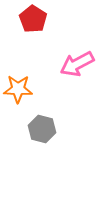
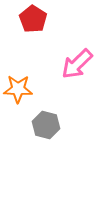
pink arrow: rotated 16 degrees counterclockwise
gray hexagon: moved 4 px right, 4 px up
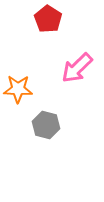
red pentagon: moved 15 px right
pink arrow: moved 4 px down
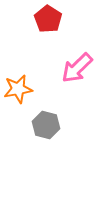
orange star: rotated 12 degrees counterclockwise
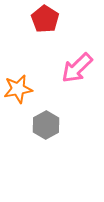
red pentagon: moved 3 px left
gray hexagon: rotated 16 degrees clockwise
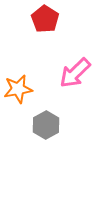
pink arrow: moved 2 px left, 5 px down
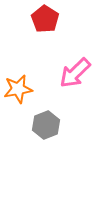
gray hexagon: rotated 8 degrees clockwise
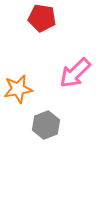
red pentagon: moved 3 px left, 1 px up; rotated 24 degrees counterclockwise
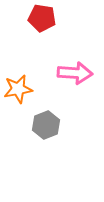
pink arrow: rotated 132 degrees counterclockwise
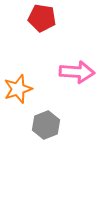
pink arrow: moved 2 px right, 1 px up
orange star: rotated 8 degrees counterclockwise
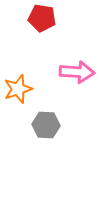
gray hexagon: rotated 24 degrees clockwise
